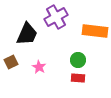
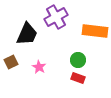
red rectangle: rotated 16 degrees clockwise
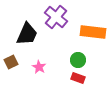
purple cross: rotated 20 degrees counterclockwise
orange rectangle: moved 2 px left, 1 px down
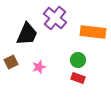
purple cross: moved 1 px left, 1 px down
pink star: rotated 24 degrees clockwise
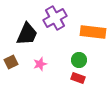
purple cross: rotated 20 degrees clockwise
green circle: moved 1 px right
pink star: moved 1 px right, 3 px up
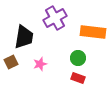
black trapezoid: moved 3 px left, 3 px down; rotated 15 degrees counterclockwise
green circle: moved 1 px left, 2 px up
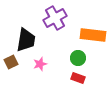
orange rectangle: moved 3 px down
black trapezoid: moved 2 px right, 3 px down
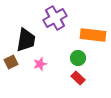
red rectangle: rotated 24 degrees clockwise
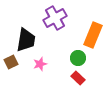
orange rectangle: rotated 75 degrees counterclockwise
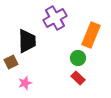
orange rectangle: moved 2 px left
black trapezoid: moved 1 px right, 1 px down; rotated 10 degrees counterclockwise
pink star: moved 15 px left, 19 px down
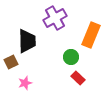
green circle: moved 7 px left, 1 px up
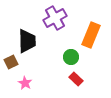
red rectangle: moved 2 px left, 1 px down
pink star: rotated 24 degrees counterclockwise
